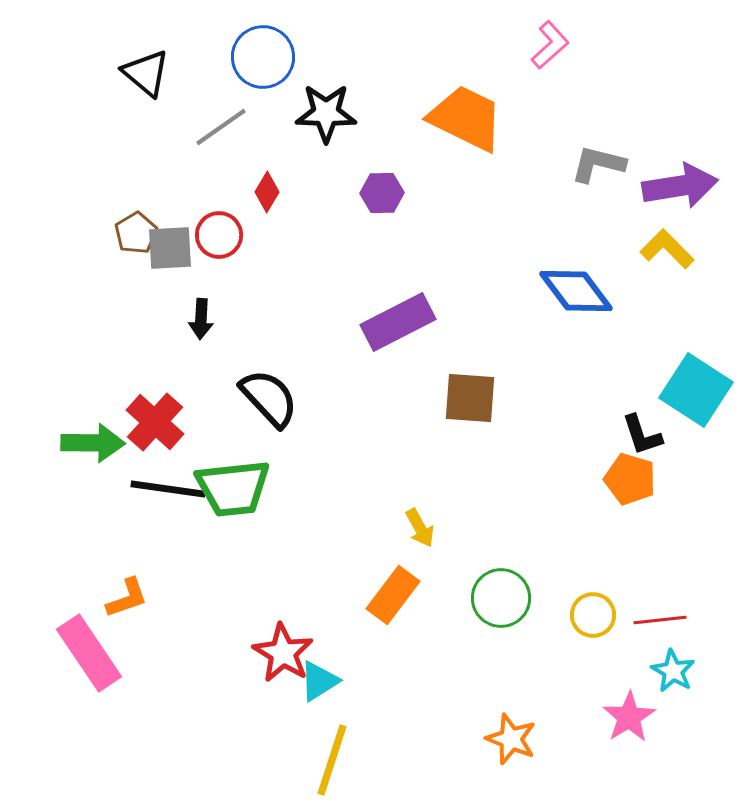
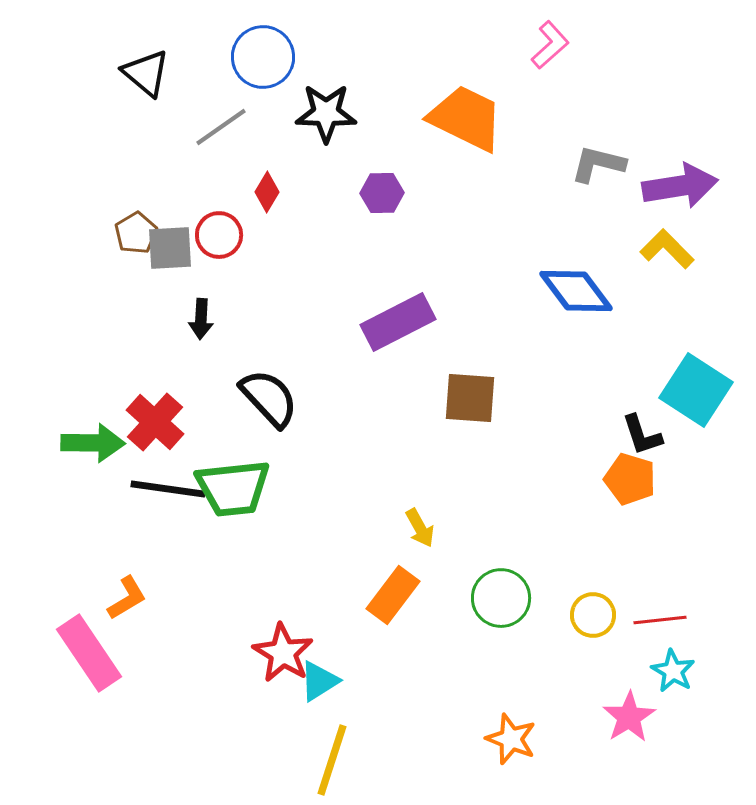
orange L-shape: rotated 12 degrees counterclockwise
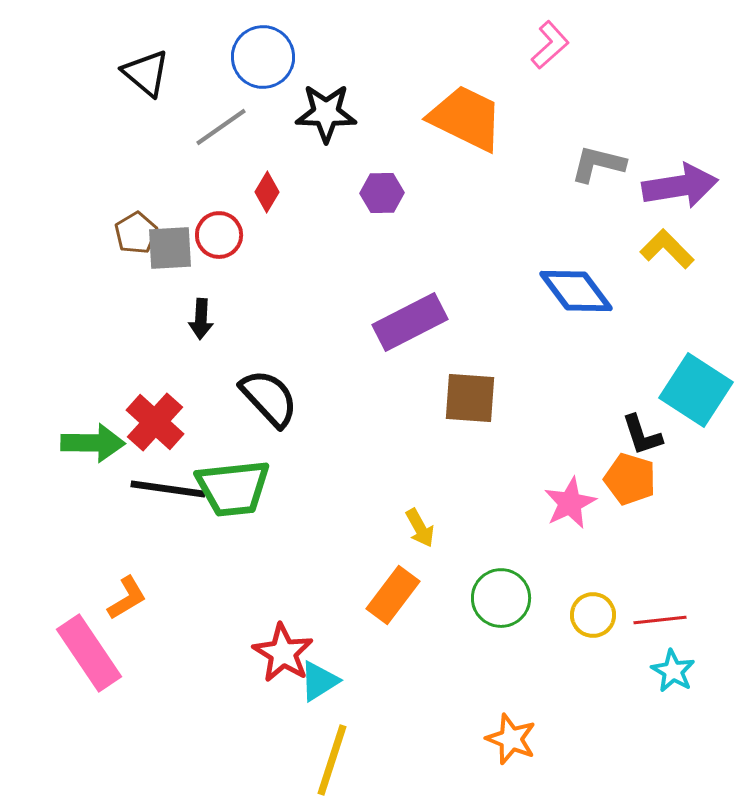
purple rectangle: moved 12 px right
pink star: moved 59 px left, 214 px up; rotated 6 degrees clockwise
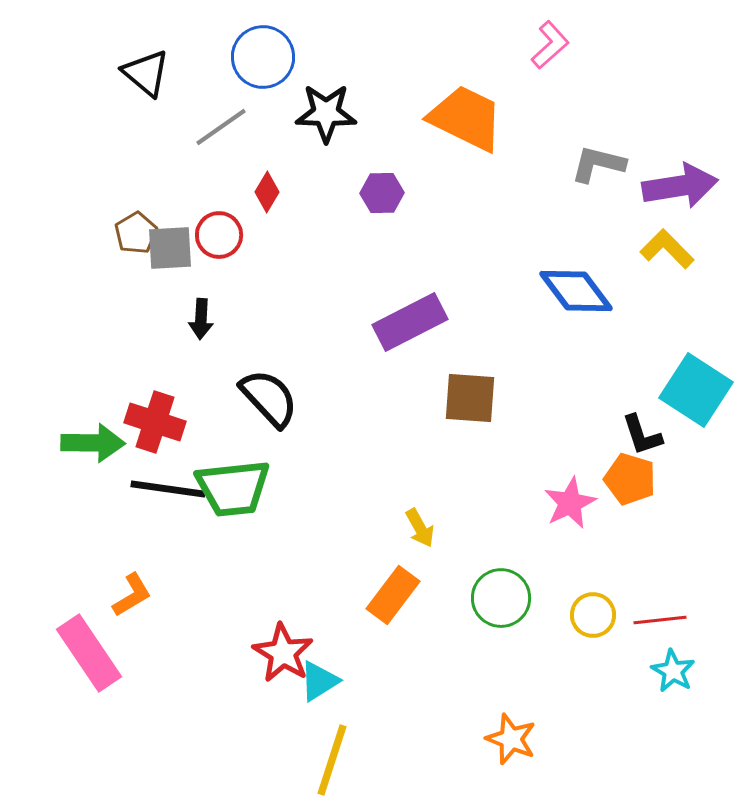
red cross: rotated 24 degrees counterclockwise
orange L-shape: moved 5 px right, 3 px up
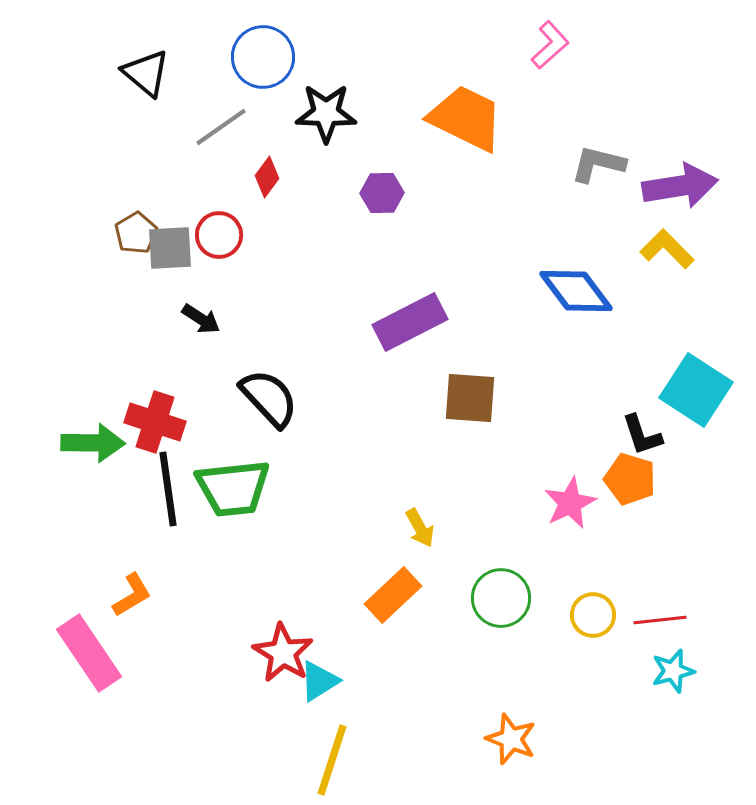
red diamond: moved 15 px up; rotated 6 degrees clockwise
black arrow: rotated 60 degrees counterclockwise
black line: rotated 74 degrees clockwise
orange rectangle: rotated 10 degrees clockwise
cyan star: rotated 27 degrees clockwise
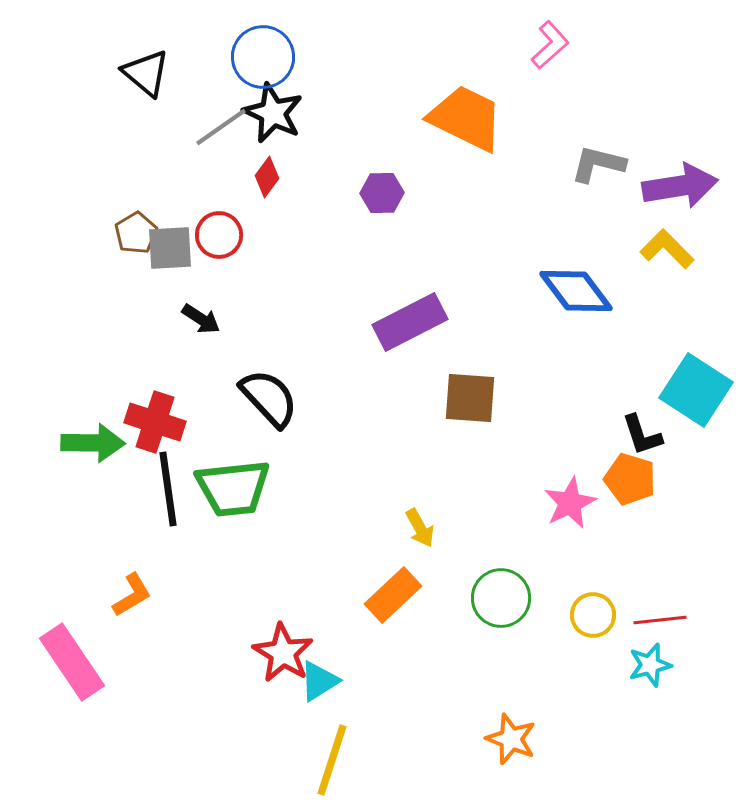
black star: moved 53 px left; rotated 24 degrees clockwise
pink rectangle: moved 17 px left, 9 px down
cyan star: moved 23 px left, 6 px up
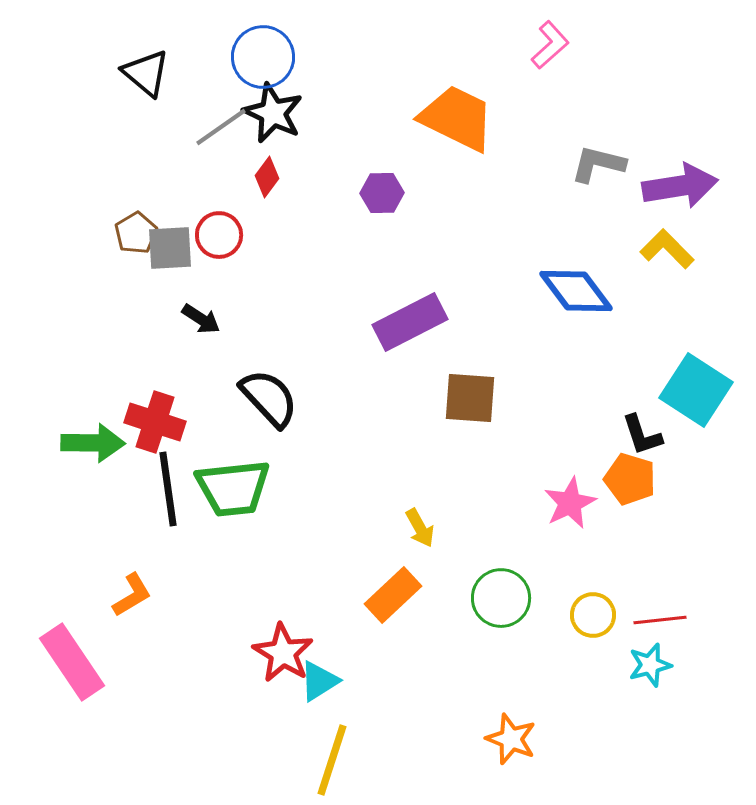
orange trapezoid: moved 9 px left
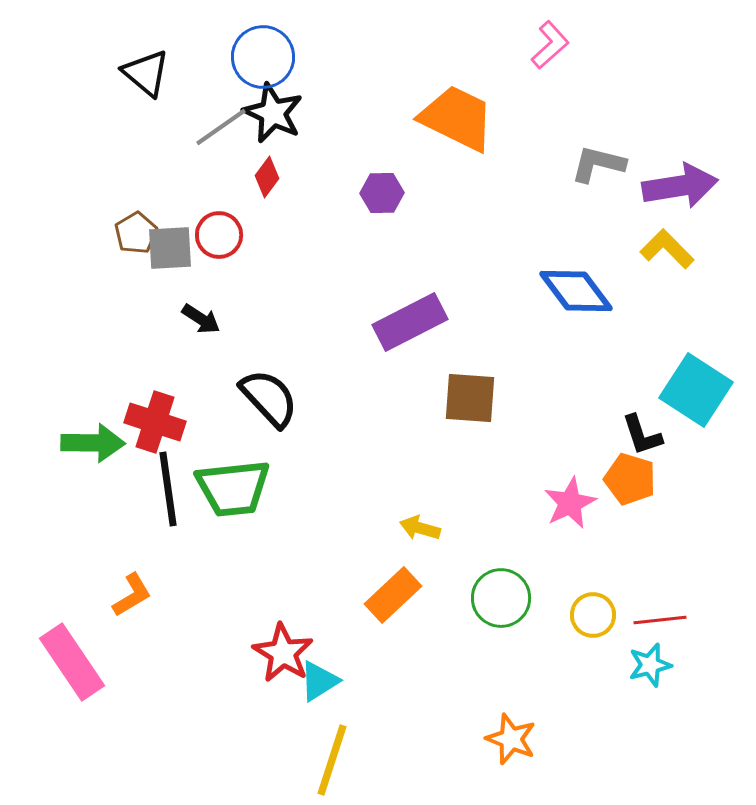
yellow arrow: rotated 135 degrees clockwise
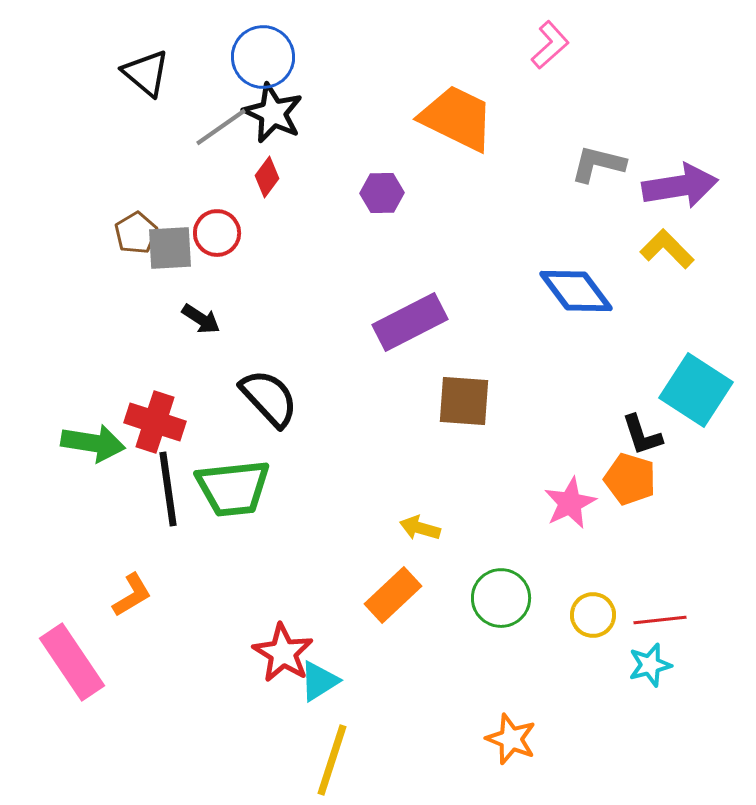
red circle: moved 2 px left, 2 px up
brown square: moved 6 px left, 3 px down
green arrow: rotated 8 degrees clockwise
